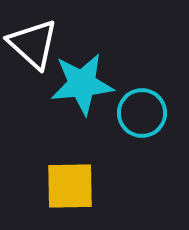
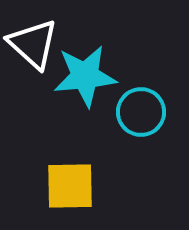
cyan star: moved 3 px right, 8 px up
cyan circle: moved 1 px left, 1 px up
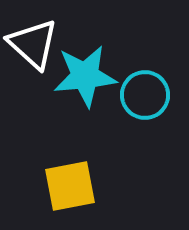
cyan circle: moved 4 px right, 17 px up
yellow square: rotated 10 degrees counterclockwise
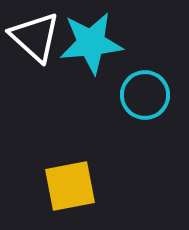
white triangle: moved 2 px right, 7 px up
cyan star: moved 6 px right, 33 px up
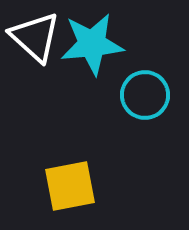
cyan star: moved 1 px right, 1 px down
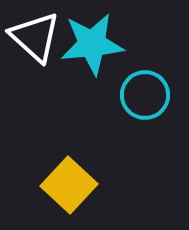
yellow square: moved 1 px left, 1 px up; rotated 36 degrees counterclockwise
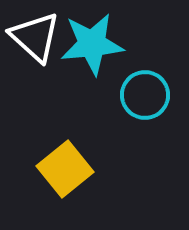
yellow square: moved 4 px left, 16 px up; rotated 8 degrees clockwise
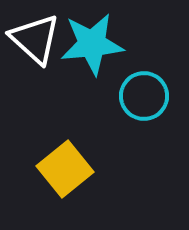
white triangle: moved 2 px down
cyan circle: moved 1 px left, 1 px down
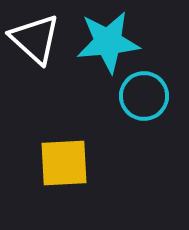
cyan star: moved 16 px right, 2 px up
yellow square: moved 1 px left, 6 px up; rotated 36 degrees clockwise
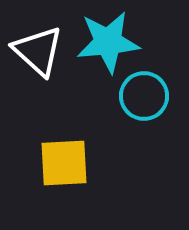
white triangle: moved 3 px right, 12 px down
